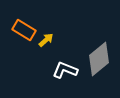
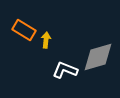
yellow arrow: rotated 42 degrees counterclockwise
gray diamond: moved 1 px left, 2 px up; rotated 24 degrees clockwise
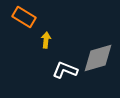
orange rectangle: moved 13 px up
gray diamond: moved 1 px down
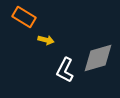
yellow arrow: rotated 98 degrees clockwise
white L-shape: rotated 85 degrees counterclockwise
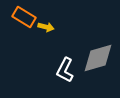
yellow arrow: moved 13 px up
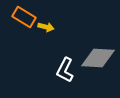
gray diamond: rotated 20 degrees clockwise
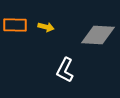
orange rectangle: moved 9 px left, 8 px down; rotated 30 degrees counterclockwise
gray diamond: moved 23 px up
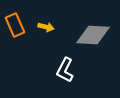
orange rectangle: rotated 65 degrees clockwise
gray diamond: moved 5 px left
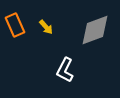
yellow arrow: rotated 35 degrees clockwise
gray diamond: moved 2 px right, 5 px up; rotated 24 degrees counterclockwise
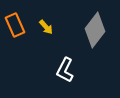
gray diamond: rotated 32 degrees counterclockwise
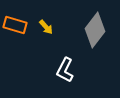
orange rectangle: rotated 50 degrees counterclockwise
